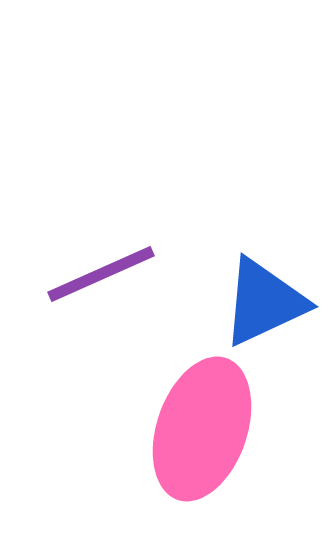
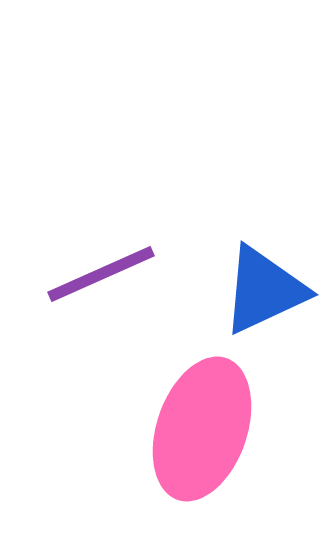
blue triangle: moved 12 px up
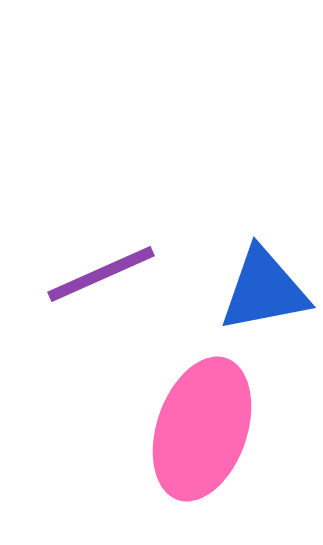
blue triangle: rotated 14 degrees clockwise
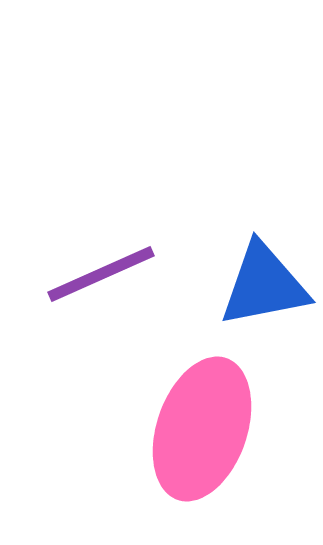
blue triangle: moved 5 px up
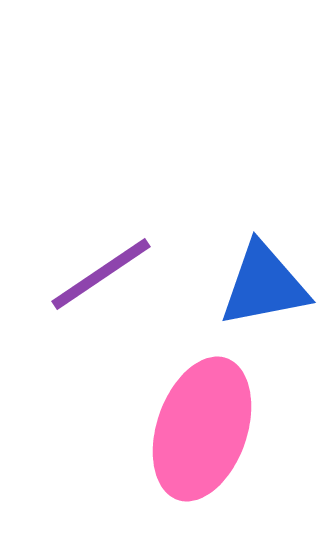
purple line: rotated 10 degrees counterclockwise
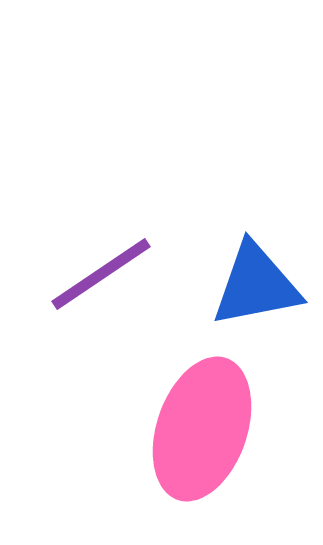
blue triangle: moved 8 px left
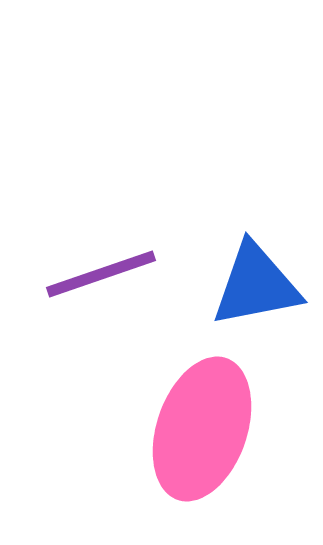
purple line: rotated 15 degrees clockwise
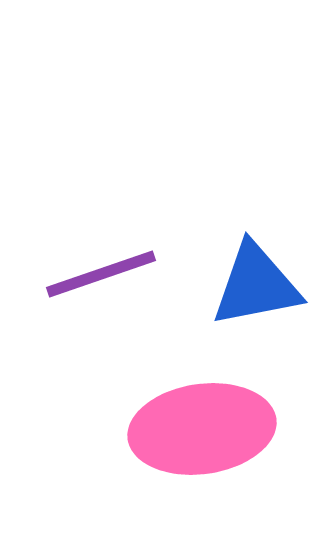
pink ellipse: rotated 63 degrees clockwise
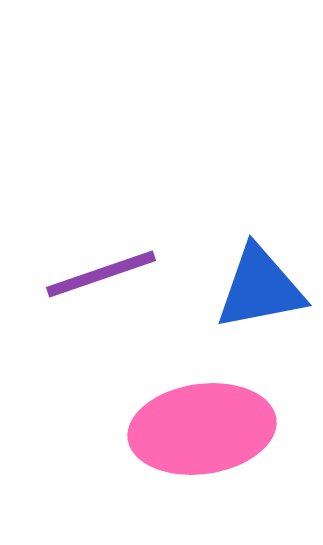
blue triangle: moved 4 px right, 3 px down
